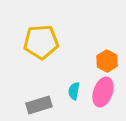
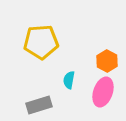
cyan semicircle: moved 5 px left, 11 px up
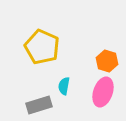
yellow pentagon: moved 1 px right, 5 px down; rotated 28 degrees clockwise
orange hexagon: rotated 10 degrees counterclockwise
cyan semicircle: moved 5 px left, 6 px down
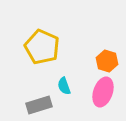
cyan semicircle: rotated 30 degrees counterclockwise
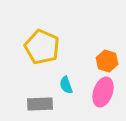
cyan semicircle: moved 2 px right, 1 px up
gray rectangle: moved 1 px right, 1 px up; rotated 15 degrees clockwise
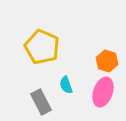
gray rectangle: moved 1 px right, 2 px up; rotated 65 degrees clockwise
